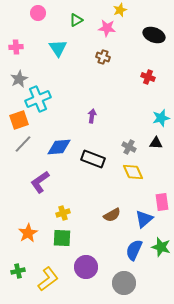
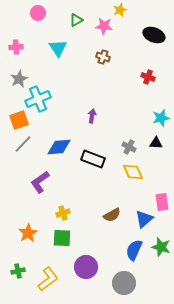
pink star: moved 3 px left, 2 px up
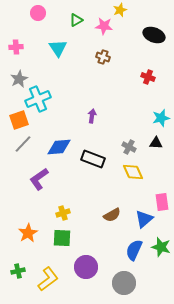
purple L-shape: moved 1 px left, 3 px up
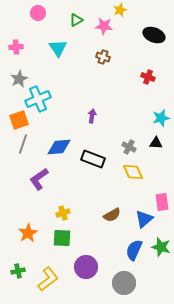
gray line: rotated 24 degrees counterclockwise
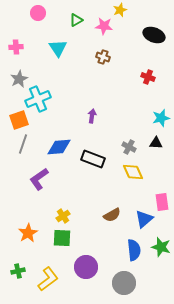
yellow cross: moved 3 px down; rotated 16 degrees counterclockwise
blue semicircle: rotated 150 degrees clockwise
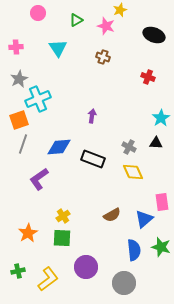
pink star: moved 2 px right; rotated 12 degrees clockwise
cyan star: rotated 18 degrees counterclockwise
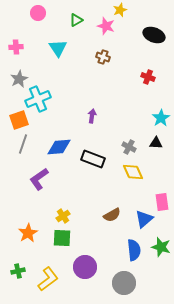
purple circle: moved 1 px left
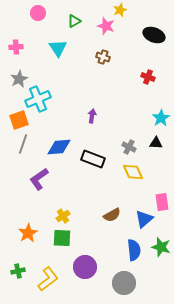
green triangle: moved 2 px left, 1 px down
